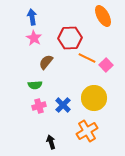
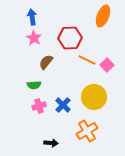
orange ellipse: rotated 50 degrees clockwise
orange line: moved 2 px down
pink square: moved 1 px right
green semicircle: moved 1 px left
yellow circle: moved 1 px up
black arrow: moved 1 px down; rotated 112 degrees clockwise
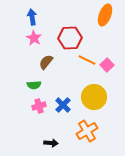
orange ellipse: moved 2 px right, 1 px up
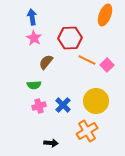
yellow circle: moved 2 px right, 4 px down
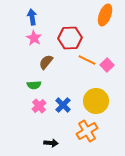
pink cross: rotated 24 degrees counterclockwise
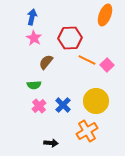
blue arrow: rotated 21 degrees clockwise
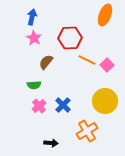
yellow circle: moved 9 px right
